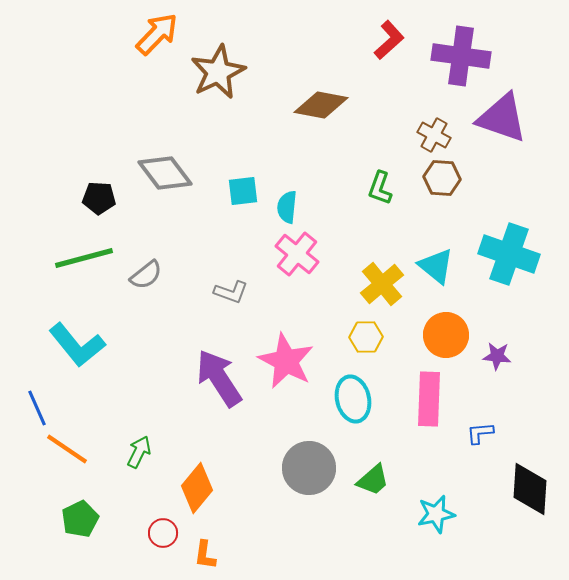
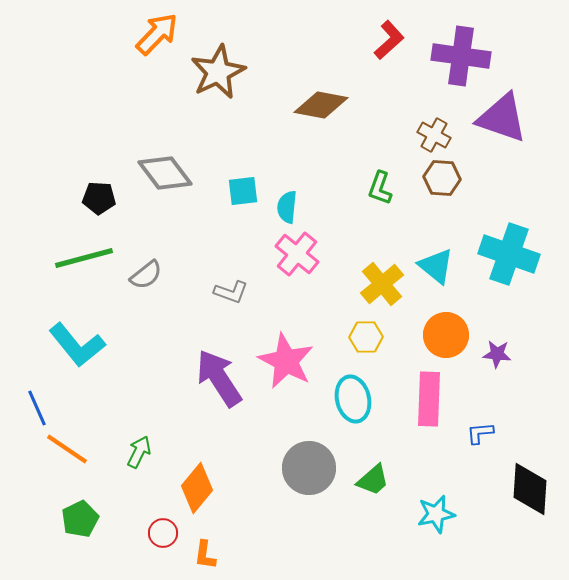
purple star: moved 2 px up
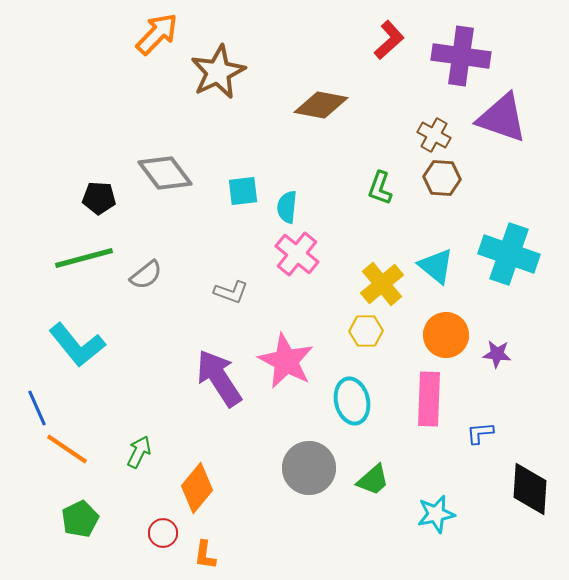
yellow hexagon: moved 6 px up
cyan ellipse: moved 1 px left, 2 px down
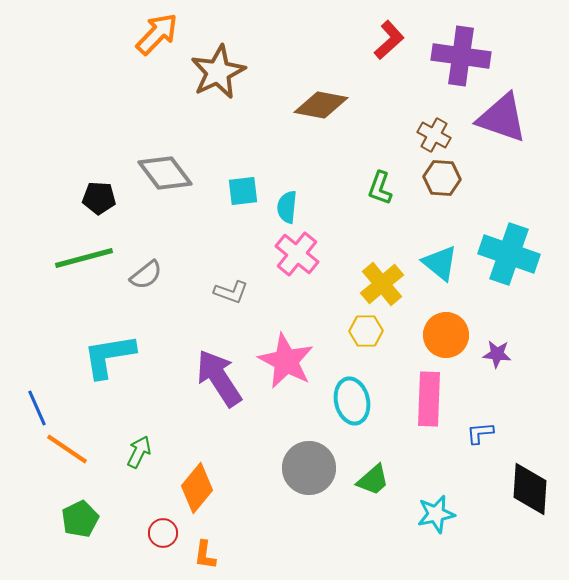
cyan triangle: moved 4 px right, 3 px up
cyan L-shape: moved 32 px right, 11 px down; rotated 120 degrees clockwise
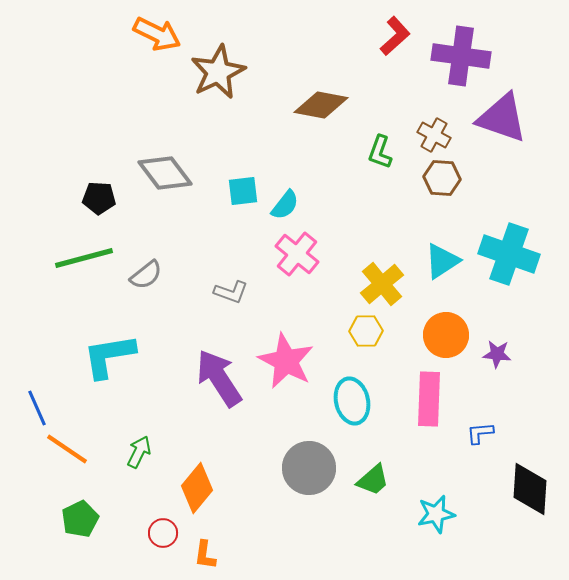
orange arrow: rotated 72 degrees clockwise
red L-shape: moved 6 px right, 4 px up
green L-shape: moved 36 px up
cyan semicircle: moved 2 px left, 2 px up; rotated 148 degrees counterclockwise
cyan triangle: moved 2 px right, 2 px up; rotated 48 degrees clockwise
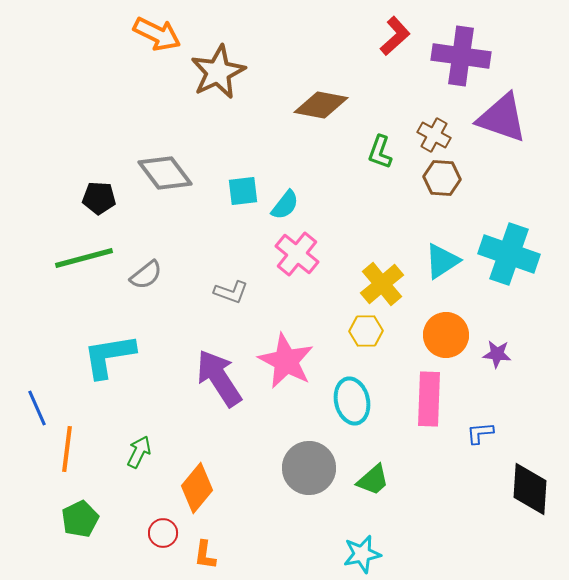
orange line: rotated 63 degrees clockwise
cyan star: moved 74 px left, 40 px down
